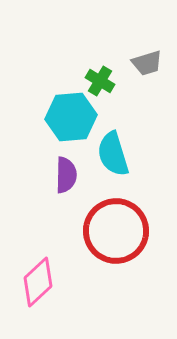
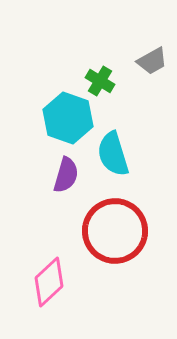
gray trapezoid: moved 5 px right, 2 px up; rotated 12 degrees counterclockwise
cyan hexagon: moved 3 px left, 1 px down; rotated 24 degrees clockwise
purple semicircle: rotated 15 degrees clockwise
red circle: moved 1 px left
pink diamond: moved 11 px right
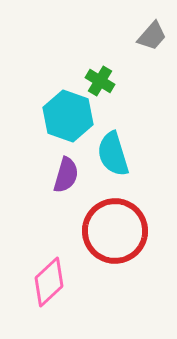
gray trapezoid: moved 25 px up; rotated 20 degrees counterclockwise
cyan hexagon: moved 2 px up
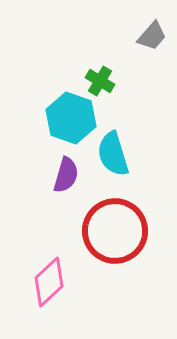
cyan hexagon: moved 3 px right, 2 px down
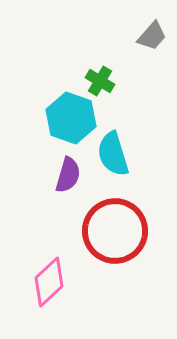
purple semicircle: moved 2 px right
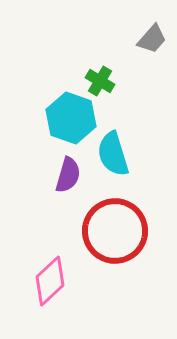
gray trapezoid: moved 3 px down
pink diamond: moved 1 px right, 1 px up
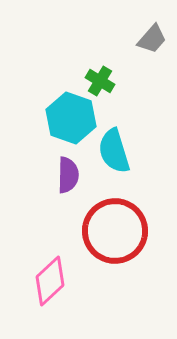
cyan semicircle: moved 1 px right, 3 px up
purple semicircle: rotated 15 degrees counterclockwise
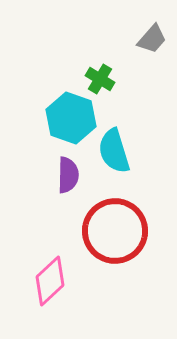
green cross: moved 2 px up
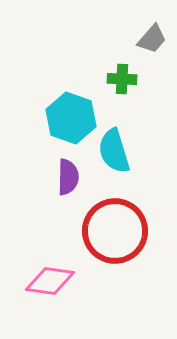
green cross: moved 22 px right; rotated 28 degrees counterclockwise
purple semicircle: moved 2 px down
pink diamond: rotated 51 degrees clockwise
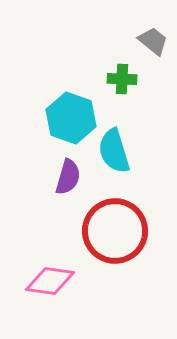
gray trapezoid: moved 1 px right, 2 px down; rotated 92 degrees counterclockwise
purple semicircle: rotated 15 degrees clockwise
